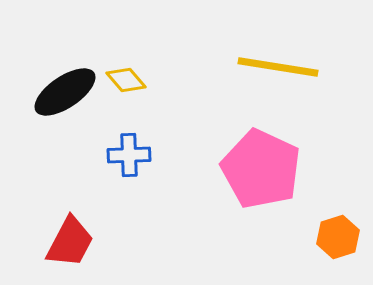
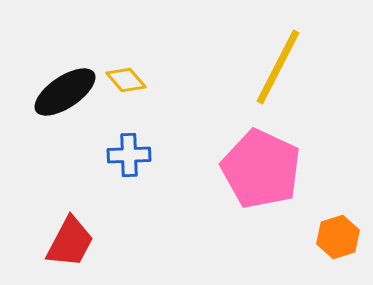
yellow line: rotated 72 degrees counterclockwise
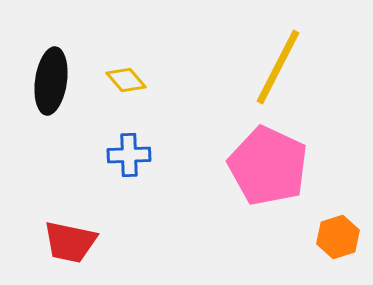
black ellipse: moved 14 px left, 11 px up; rotated 48 degrees counterclockwise
pink pentagon: moved 7 px right, 3 px up
red trapezoid: rotated 74 degrees clockwise
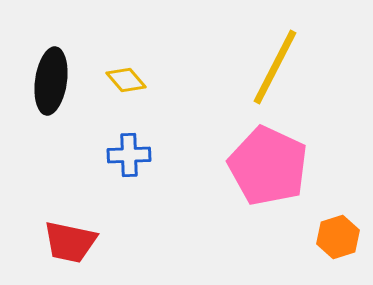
yellow line: moved 3 px left
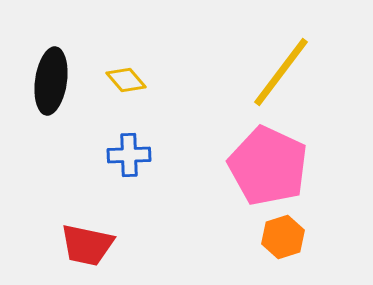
yellow line: moved 6 px right, 5 px down; rotated 10 degrees clockwise
orange hexagon: moved 55 px left
red trapezoid: moved 17 px right, 3 px down
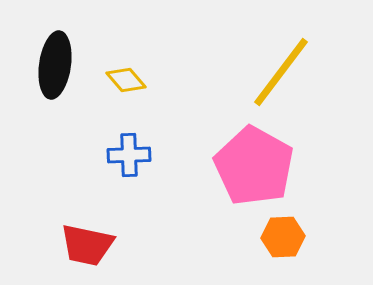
black ellipse: moved 4 px right, 16 px up
pink pentagon: moved 14 px left; rotated 4 degrees clockwise
orange hexagon: rotated 15 degrees clockwise
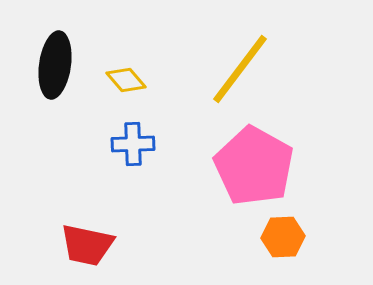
yellow line: moved 41 px left, 3 px up
blue cross: moved 4 px right, 11 px up
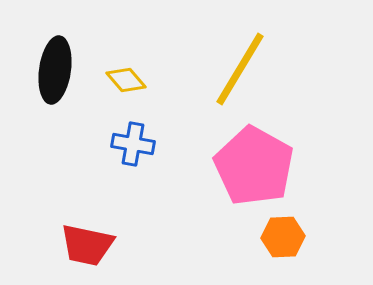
black ellipse: moved 5 px down
yellow line: rotated 6 degrees counterclockwise
blue cross: rotated 12 degrees clockwise
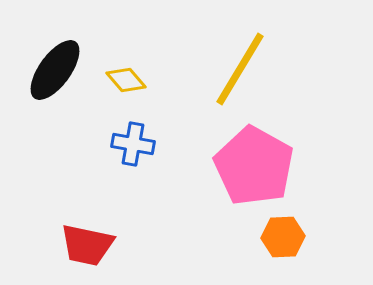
black ellipse: rotated 28 degrees clockwise
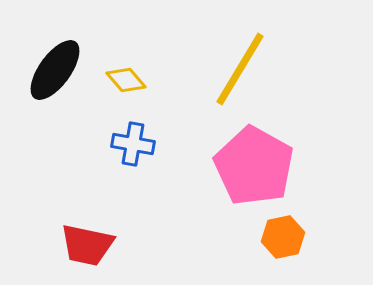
orange hexagon: rotated 9 degrees counterclockwise
